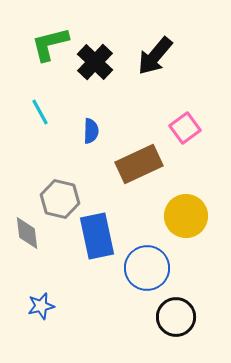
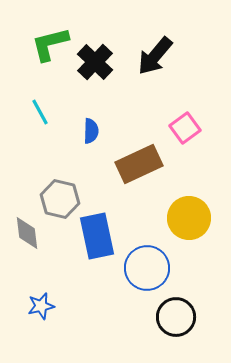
yellow circle: moved 3 px right, 2 px down
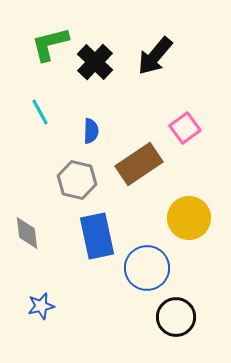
brown rectangle: rotated 9 degrees counterclockwise
gray hexagon: moved 17 px right, 19 px up
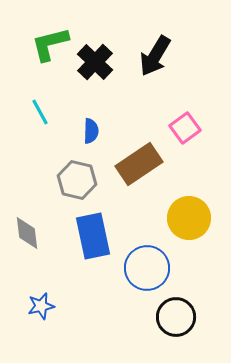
black arrow: rotated 9 degrees counterclockwise
blue rectangle: moved 4 px left
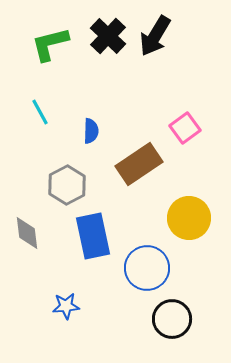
black arrow: moved 20 px up
black cross: moved 13 px right, 26 px up
gray hexagon: moved 10 px left, 5 px down; rotated 18 degrees clockwise
blue star: moved 25 px right; rotated 8 degrees clockwise
black circle: moved 4 px left, 2 px down
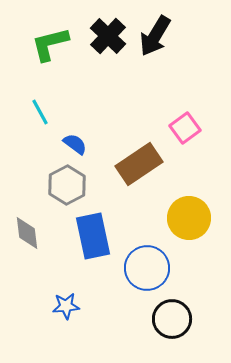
blue semicircle: moved 16 px left, 13 px down; rotated 55 degrees counterclockwise
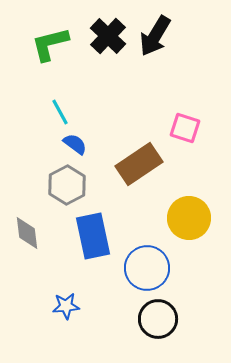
cyan line: moved 20 px right
pink square: rotated 36 degrees counterclockwise
black circle: moved 14 px left
